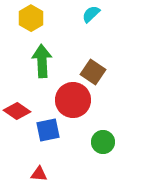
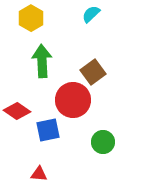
brown square: rotated 20 degrees clockwise
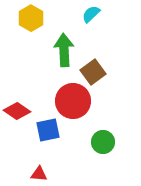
green arrow: moved 22 px right, 11 px up
red circle: moved 1 px down
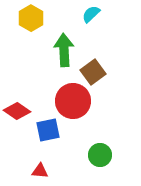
green circle: moved 3 px left, 13 px down
red triangle: moved 1 px right, 3 px up
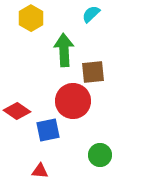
brown square: rotated 30 degrees clockwise
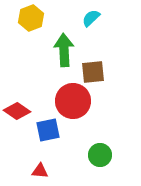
cyan semicircle: moved 4 px down
yellow hexagon: rotated 10 degrees clockwise
